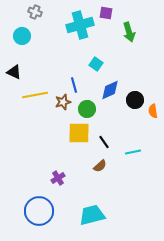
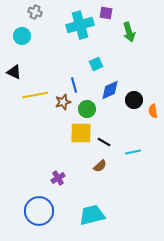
cyan square: rotated 32 degrees clockwise
black circle: moved 1 px left
yellow square: moved 2 px right
black line: rotated 24 degrees counterclockwise
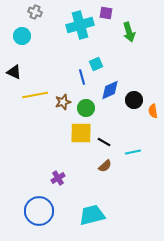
blue line: moved 8 px right, 8 px up
green circle: moved 1 px left, 1 px up
brown semicircle: moved 5 px right
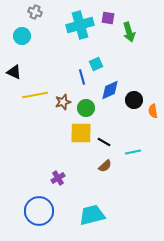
purple square: moved 2 px right, 5 px down
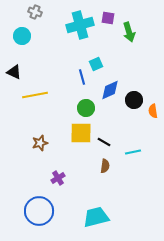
brown star: moved 23 px left, 41 px down
brown semicircle: rotated 40 degrees counterclockwise
cyan trapezoid: moved 4 px right, 2 px down
